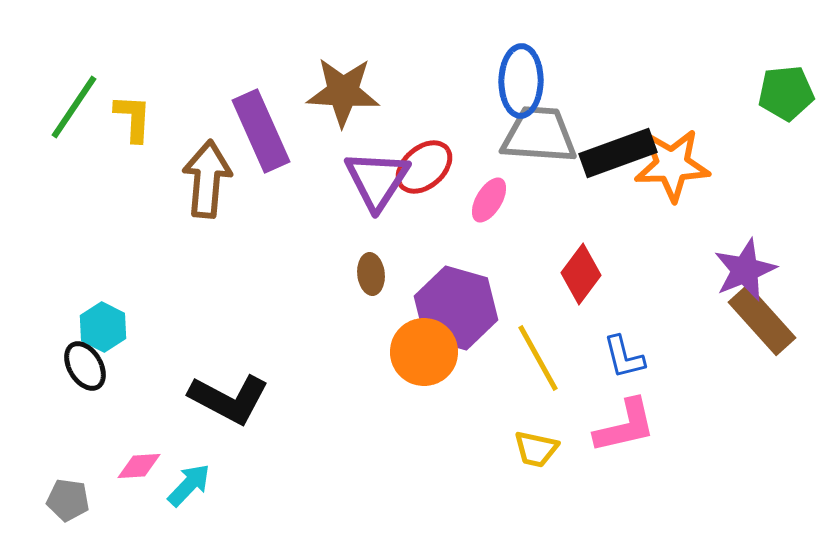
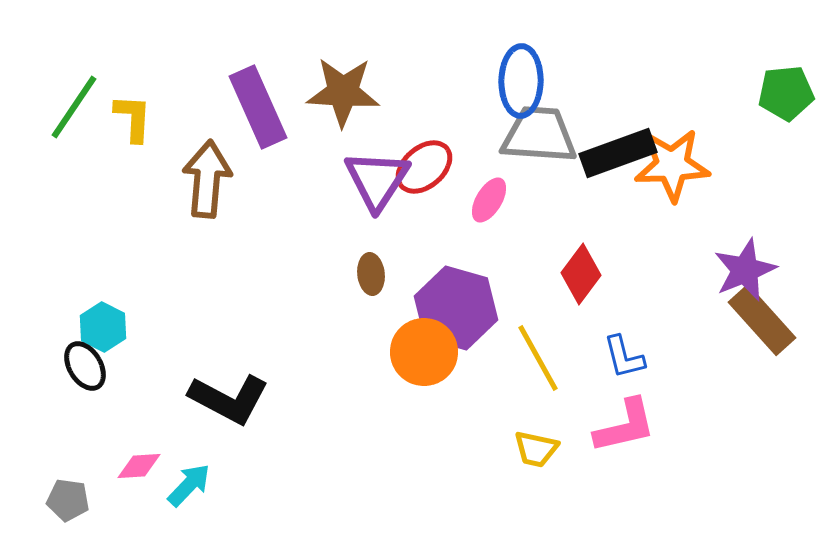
purple rectangle: moved 3 px left, 24 px up
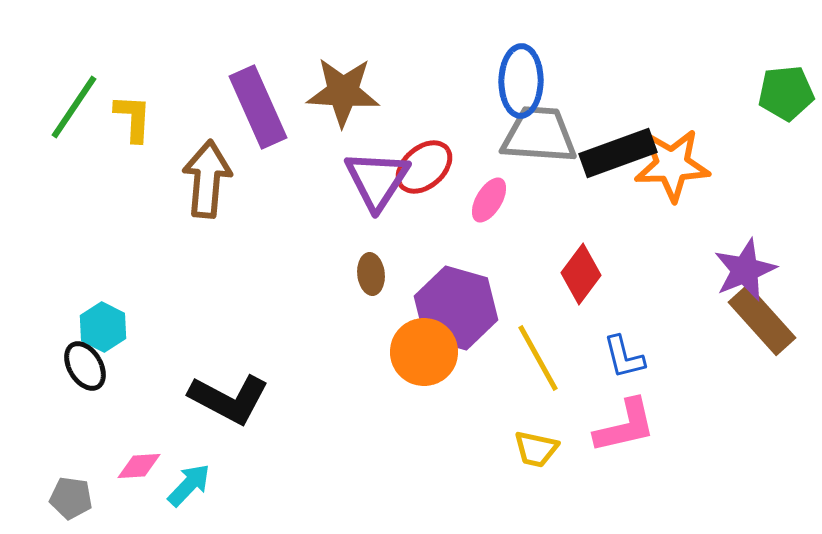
gray pentagon: moved 3 px right, 2 px up
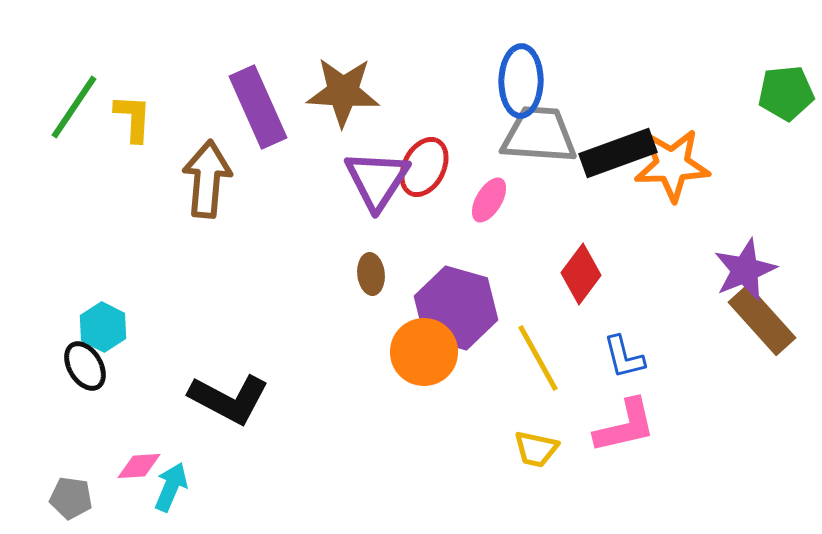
red ellipse: rotated 22 degrees counterclockwise
cyan arrow: moved 18 px left, 2 px down; rotated 21 degrees counterclockwise
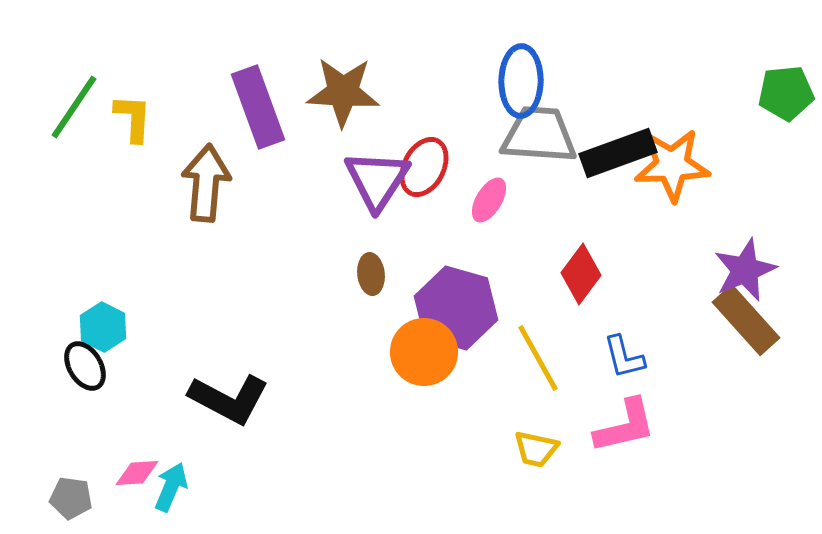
purple rectangle: rotated 4 degrees clockwise
brown arrow: moved 1 px left, 4 px down
brown rectangle: moved 16 px left
pink diamond: moved 2 px left, 7 px down
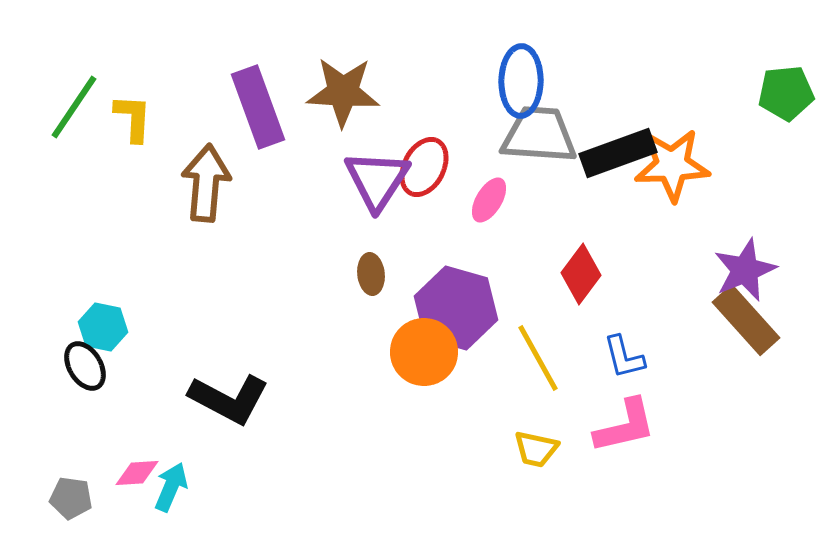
cyan hexagon: rotated 15 degrees counterclockwise
